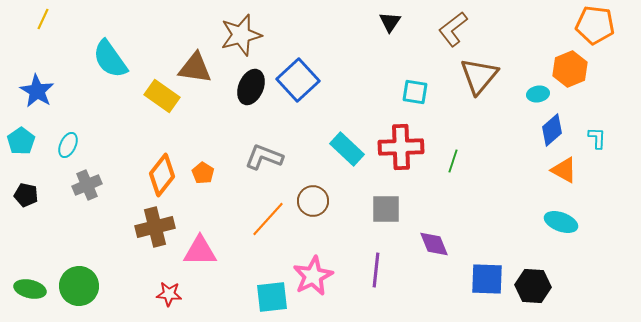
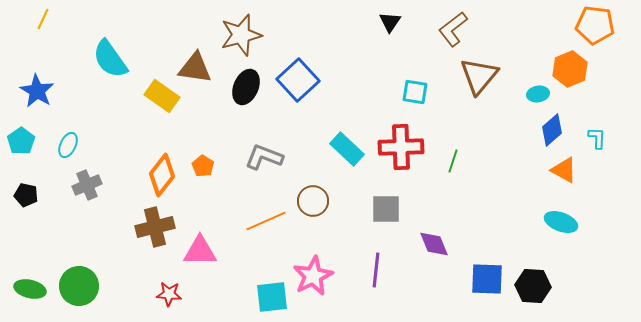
black ellipse at (251, 87): moved 5 px left
orange pentagon at (203, 173): moved 7 px up
orange line at (268, 219): moved 2 px left, 2 px down; rotated 24 degrees clockwise
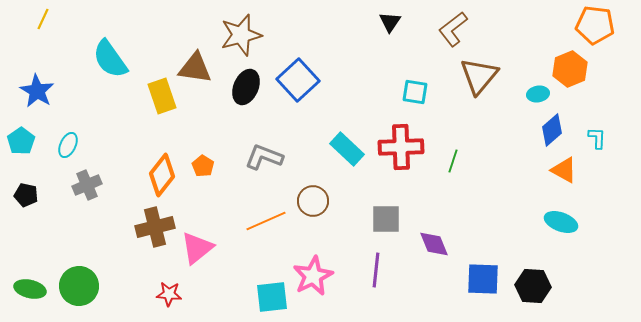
yellow rectangle at (162, 96): rotated 36 degrees clockwise
gray square at (386, 209): moved 10 px down
pink triangle at (200, 251): moved 3 px left, 3 px up; rotated 39 degrees counterclockwise
blue square at (487, 279): moved 4 px left
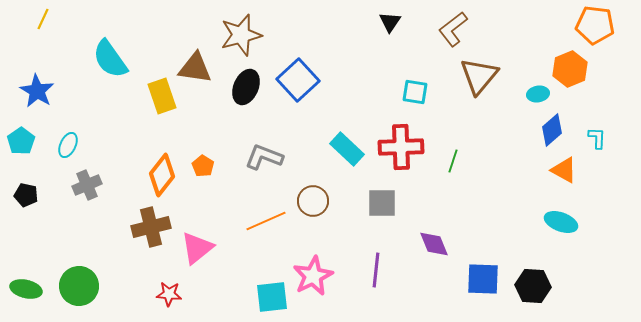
gray square at (386, 219): moved 4 px left, 16 px up
brown cross at (155, 227): moved 4 px left
green ellipse at (30, 289): moved 4 px left
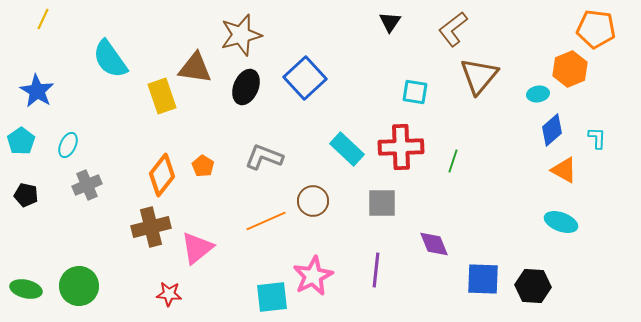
orange pentagon at (595, 25): moved 1 px right, 4 px down
blue square at (298, 80): moved 7 px right, 2 px up
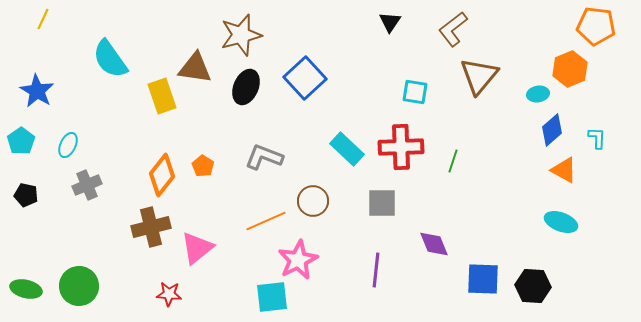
orange pentagon at (596, 29): moved 3 px up
pink star at (313, 276): moved 15 px left, 16 px up
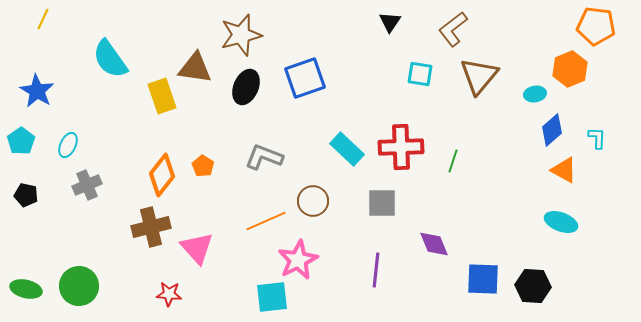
blue square at (305, 78): rotated 24 degrees clockwise
cyan square at (415, 92): moved 5 px right, 18 px up
cyan ellipse at (538, 94): moved 3 px left
pink triangle at (197, 248): rotated 33 degrees counterclockwise
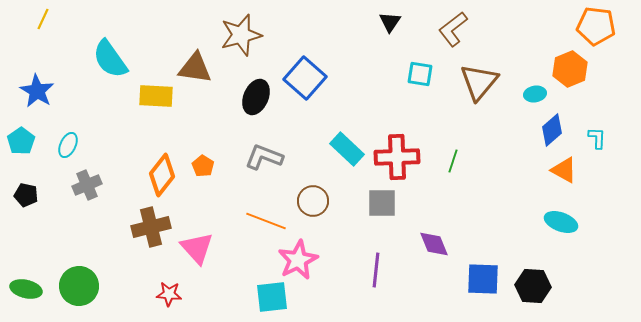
brown triangle at (479, 76): moved 6 px down
blue square at (305, 78): rotated 30 degrees counterclockwise
black ellipse at (246, 87): moved 10 px right, 10 px down
yellow rectangle at (162, 96): moved 6 px left; rotated 68 degrees counterclockwise
red cross at (401, 147): moved 4 px left, 10 px down
orange line at (266, 221): rotated 45 degrees clockwise
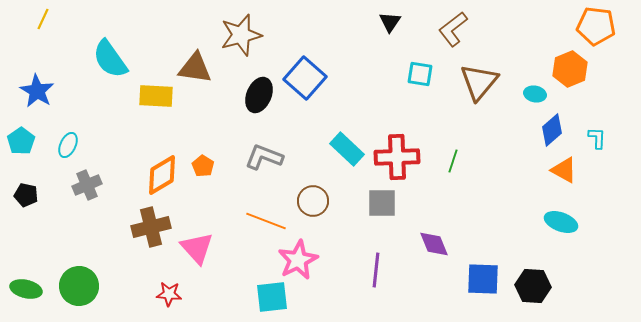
cyan ellipse at (535, 94): rotated 20 degrees clockwise
black ellipse at (256, 97): moved 3 px right, 2 px up
orange diamond at (162, 175): rotated 21 degrees clockwise
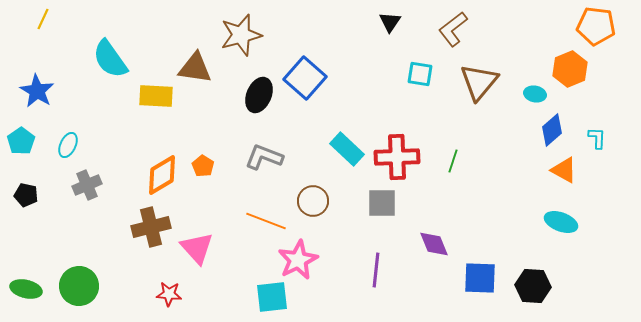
blue square at (483, 279): moved 3 px left, 1 px up
